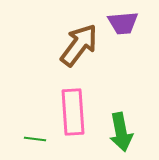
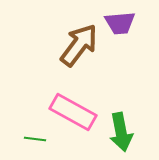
purple trapezoid: moved 3 px left
pink rectangle: rotated 57 degrees counterclockwise
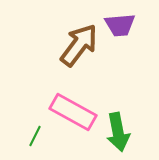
purple trapezoid: moved 2 px down
green arrow: moved 3 px left
green line: moved 3 px up; rotated 70 degrees counterclockwise
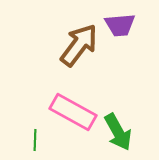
green arrow: rotated 18 degrees counterclockwise
green line: moved 4 px down; rotated 25 degrees counterclockwise
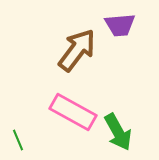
brown arrow: moved 2 px left, 5 px down
green line: moved 17 px left; rotated 25 degrees counterclockwise
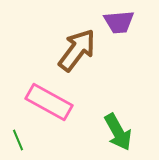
purple trapezoid: moved 1 px left, 3 px up
pink rectangle: moved 24 px left, 10 px up
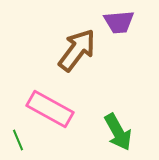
pink rectangle: moved 1 px right, 7 px down
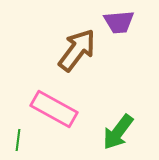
pink rectangle: moved 4 px right
green arrow: rotated 66 degrees clockwise
green line: rotated 30 degrees clockwise
